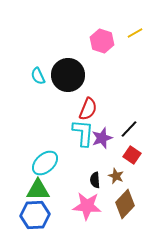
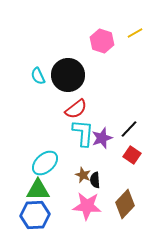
red semicircle: moved 12 px left; rotated 30 degrees clockwise
brown star: moved 33 px left, 1 px up
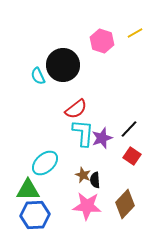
black circle: moved 5 px left, 10 px up
red square: moved 1 px down
green triangle: moved 10 px left
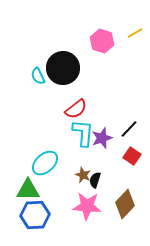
black circle: moved 3 px down
black semicircle: rotated 21 degrees clockwise
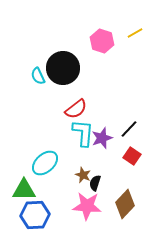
black semicircle: moved 3 px down
green triangle: moved 4 px left
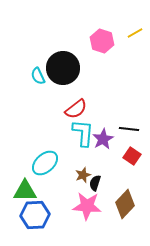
black line: rotated 54 degrees clockwise
purple star: moved 1 px right, 1 px down; rotated 10 degrees counterclockwise
brown star: rotated 28 degrees clockwise
green triangle: moved 1 px right, 1 px down
